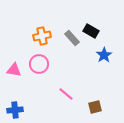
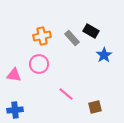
pink triangle: moved 5 px down
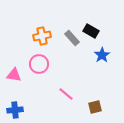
blue star: moved 2 px left
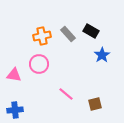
gray rectangle: moved 4 px left, 4 px up
brown square: moved 3 px up
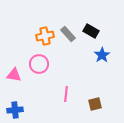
orange cross: moved 3 px right
pink line: rotated 56 degrees clockwise
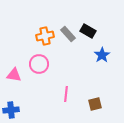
black rectangle: moved 3 px left
blue cross: moved 4 px left
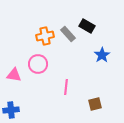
black rectangle: moved 1 px left, 5 px up
pink circle: moved 1 px left
pink line: moved 7 px up
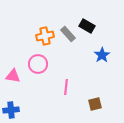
pink triangle: moved 1 px left, 1 px down
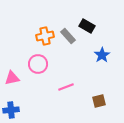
gray rectangle: moved 2 px down
pink triangle: moved 1 px left, 2 px down; rotated 21 degrees counterclockwise
pink line: rotated 63 degrees clockwise
brown square: moved 4 px right, 3 px up
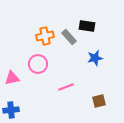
black rectangle: rotated 21 degrees counterclockwise
gray rectangle: moved 1 px right, 1 px down
blue star: moved 7 px left, 3 px down; rotated 21 degrees clockwise
